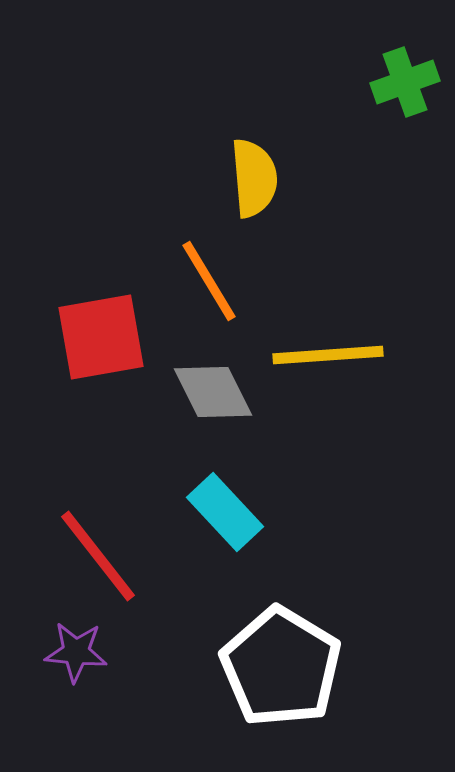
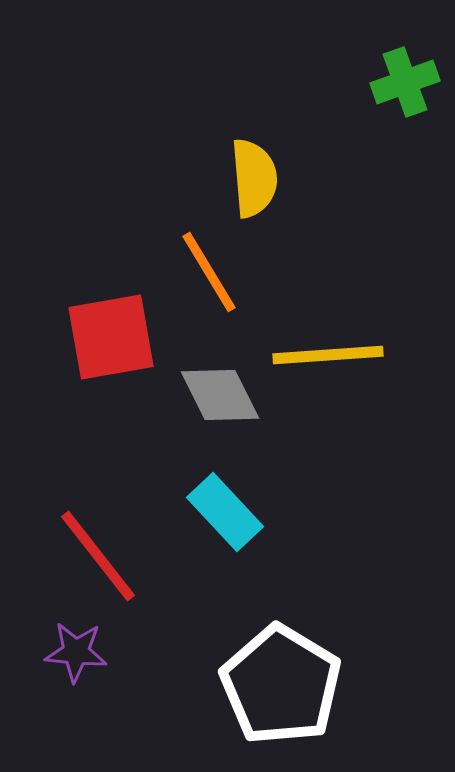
orange line: moved 9 px up
red square: moved 10 px right
gray diamond: moved 7 px right, 3 px down
white pentagon: moved 18 px down
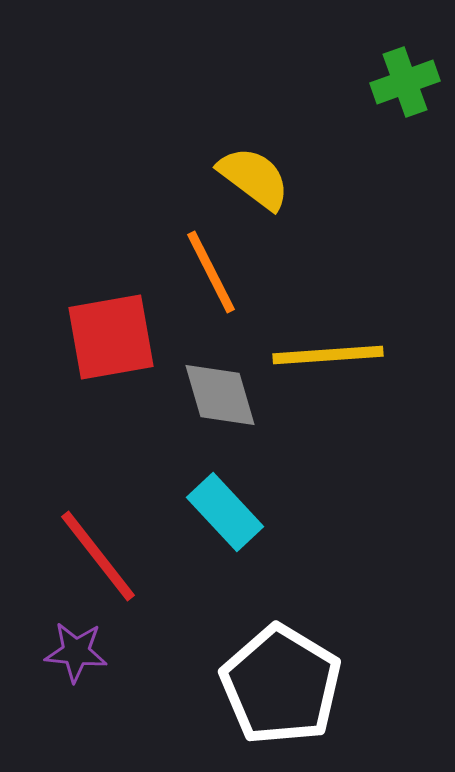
yellow semicircle: rotated 48 degrees counterclockwise
orange line: moved 2 px right; rotated 4 degrees clockwise
gray diamond: rotated 10 degrees clockwise
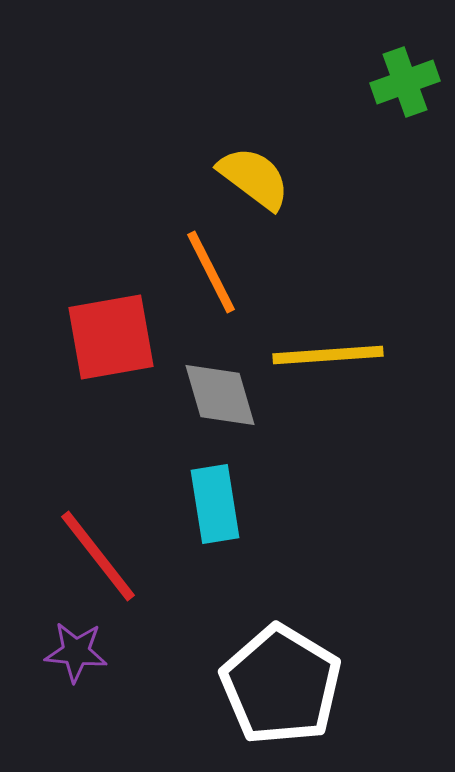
cyan rectangle: moved 10 px left, 8 px up; rotated 34 degrees clockwise
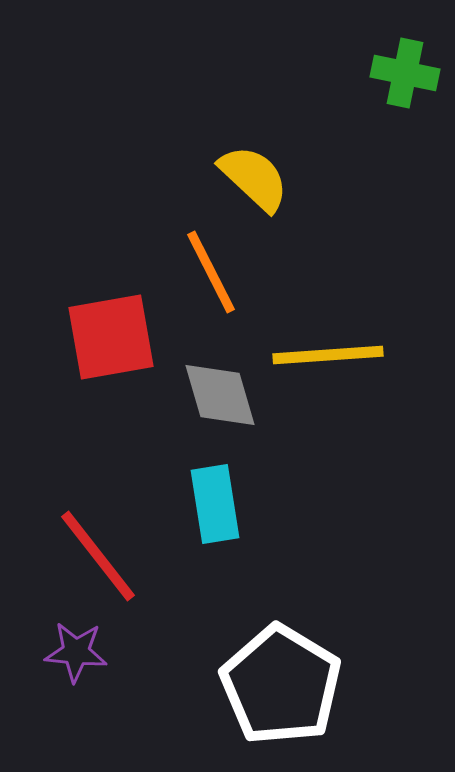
green cross: moved 9 px up; rotated 32 degrees clockwise
yellow semicircle: rotated 6 degrees clockwise
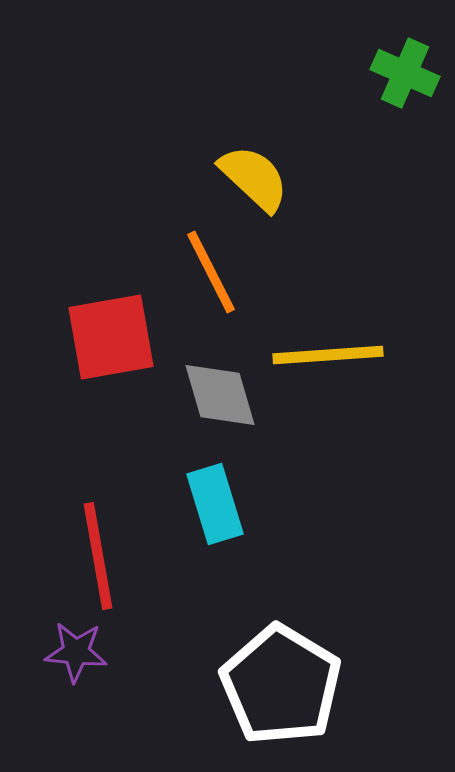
green cross: rotated 12 degrees clockwise
cyan rectangle: rotated 8 degrees counterclockwise
red line: rotated 28 degrees clockwise
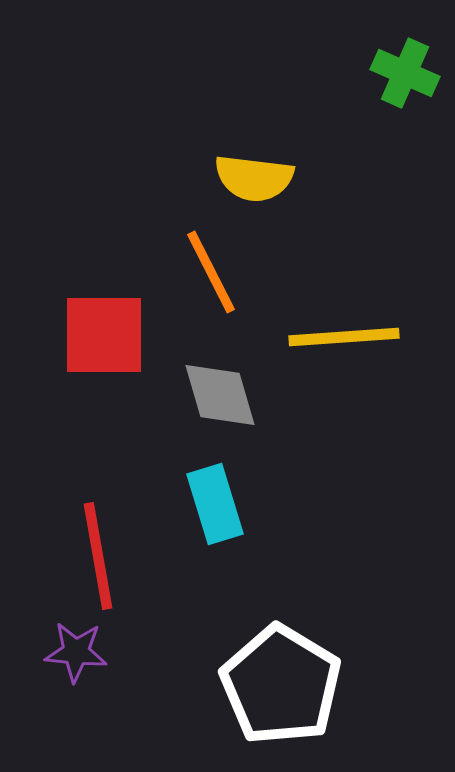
yellow semicircle: rotated 144 degrees clockwise
red square: moved 7 px left, 2 px up; rotated 10 degrees clockwise
yellow line: moved 16 px right, 18 px up
